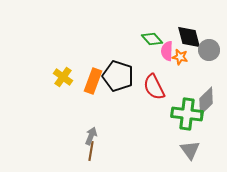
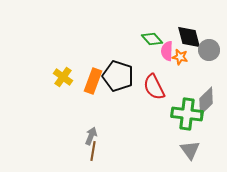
brown line: moved 2 px right
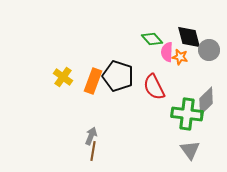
pink semicircle: moved 1 px down
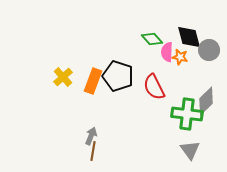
yellow cross: rotated 12 degrees clockwise
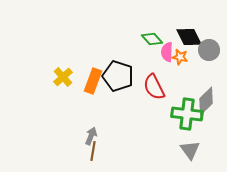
black diamond: rotated 12 degrees counterclockwise
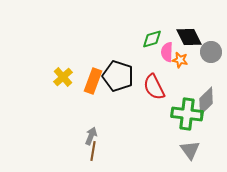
green diamond: rotated 65 degrees counterclockwise
gray circle: moved 2 px right, 2 px down
orange star: moved 3 px down
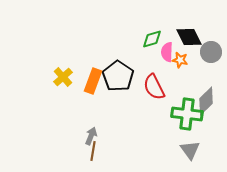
black pentagon: rotated 16 degrees clockwise
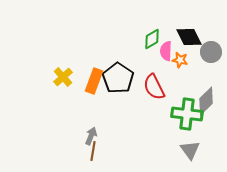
green diamond: rotated 15 degrees counterclockwise
pink semicircle: moved 1 px left, 1 px up
black pentagon: moved 2 px down
orange rectangle: moved 1 px right
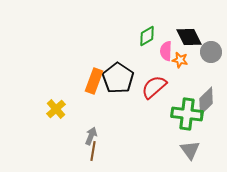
green diamond: moved 5 px left, 3 px up
yellow cross: moved 7 px left, 32 px down
red semicircle: rotated 76 degrees clockwise
